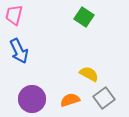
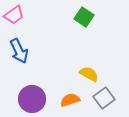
pink trapezoid: rotated 140 degrees counterclockwise
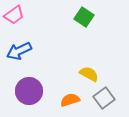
blue arrow: rotated 90 degrees clockwise
purple circle: moved 3 px left, 8 px up
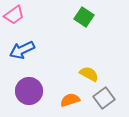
blue arrow: moved 3 px right, 1 px up
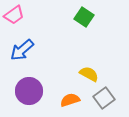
blue arrow: rotated 15 degrees counterclockwise
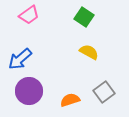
pink trapezoid: moved 15 px right
blue arrow: moved 2 px left, 9 px down
yellow semicircle: moved 22 px up
gray square: moved 6 px up
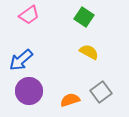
blue arrow: moved 1 px right, 1 px down
gray square: moved 3 px left
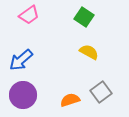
purple circle: moved 6 px left, 4 px down
